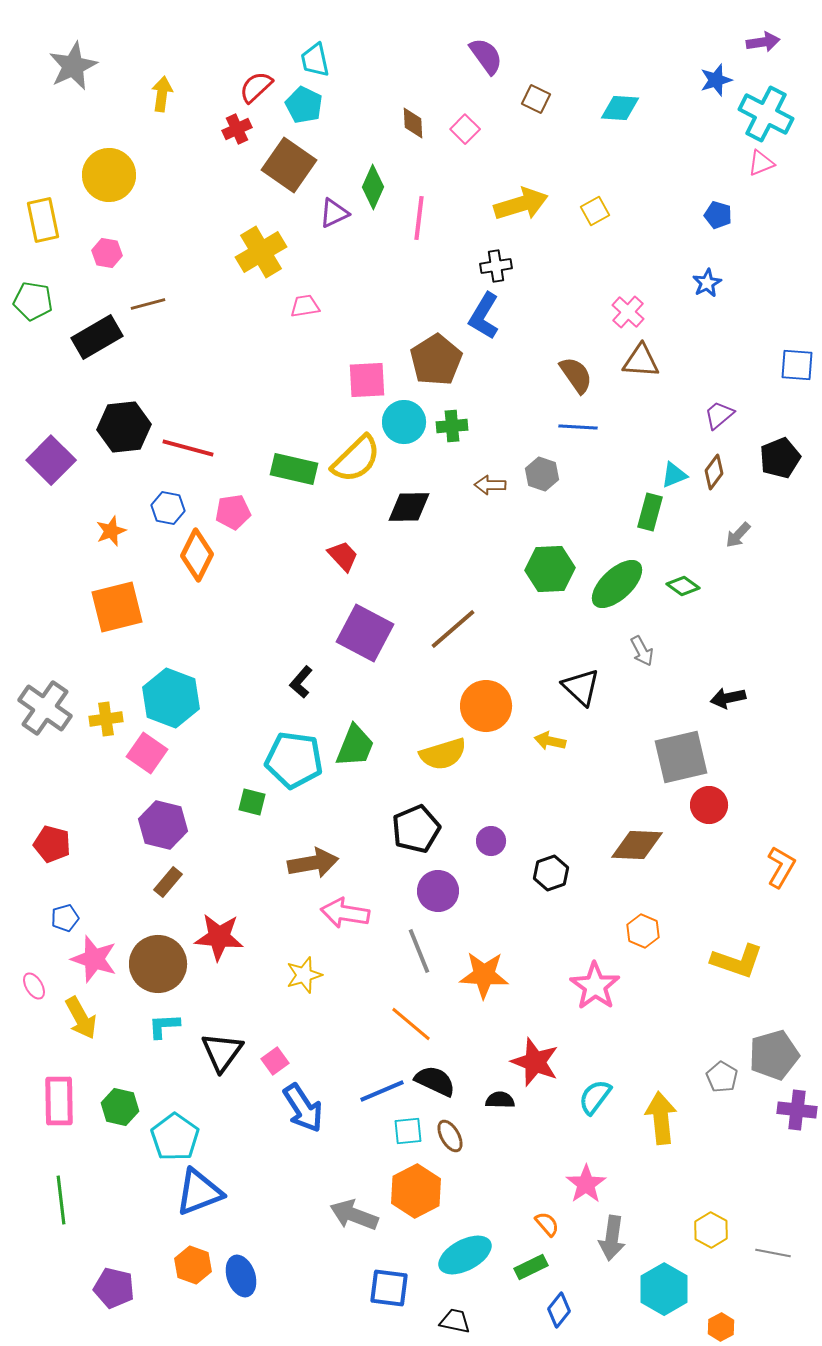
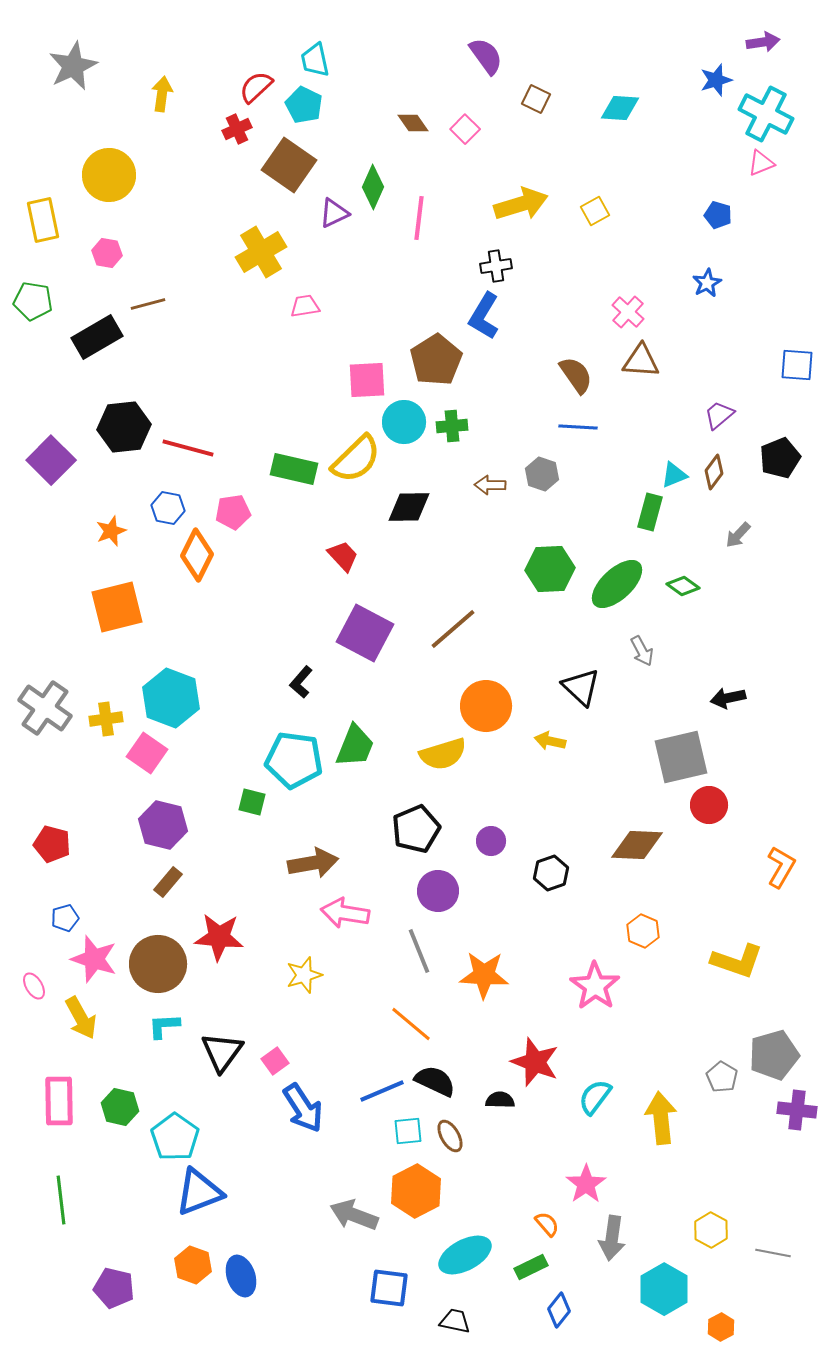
brown diamond at (413, 123): rotated 32 degrees counterclockwise
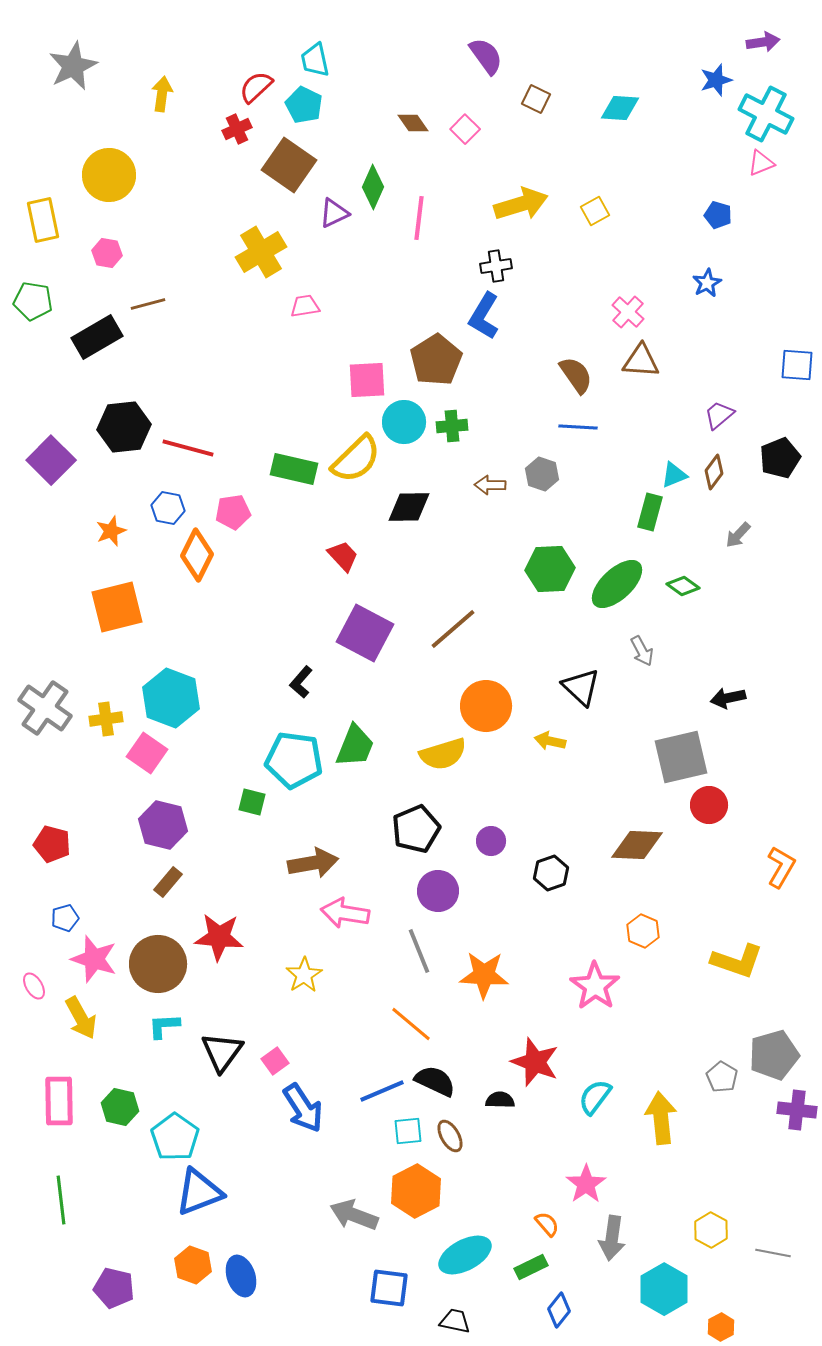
yellow star at (304, 975): rotated 15 degrees counterclockwise
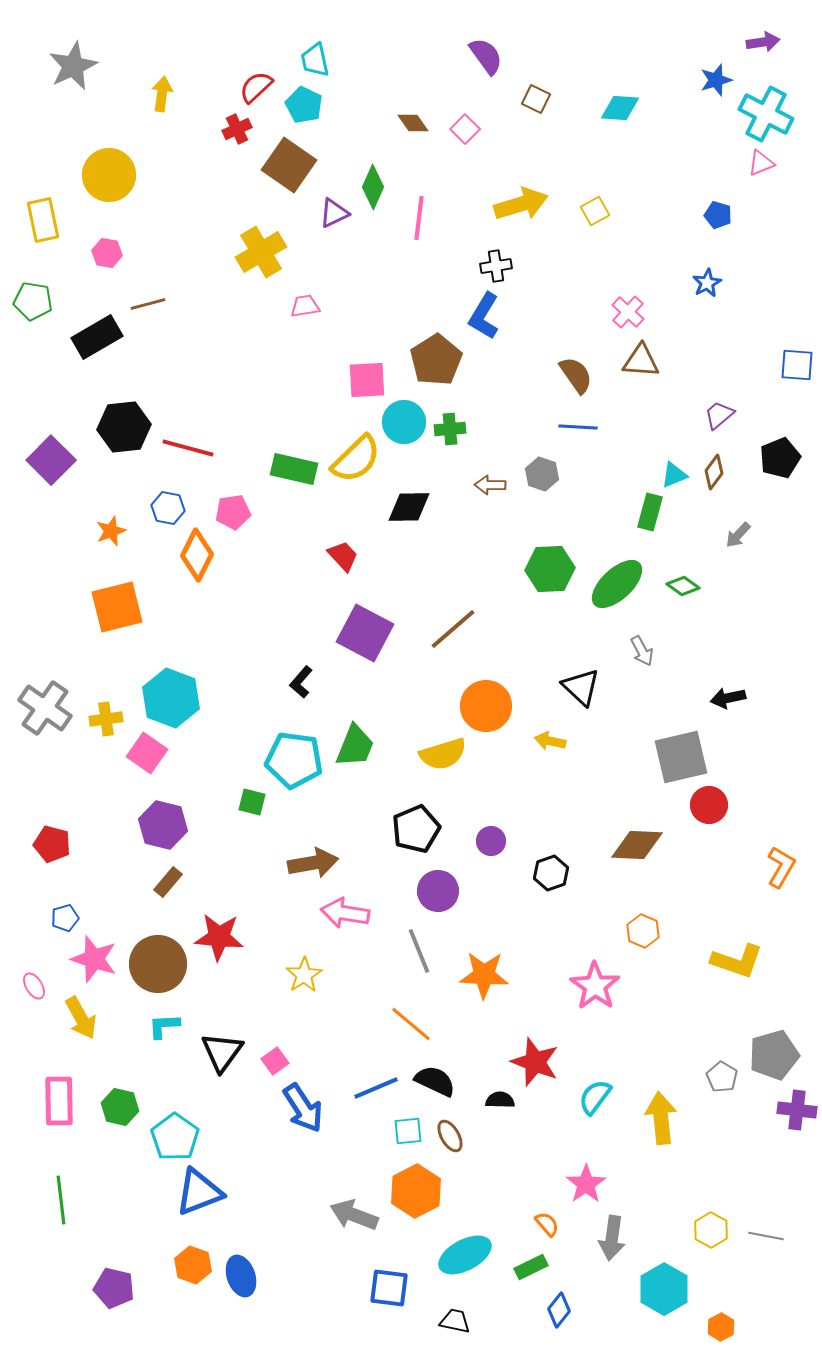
green cross at (452, 426): moved 2 px left, 3 px down
blue line at (382, 1091): moved 6 px left, 3 px up
gray line at (773, 1253): moved 7 px left, 17 px up
